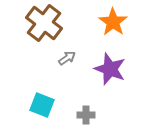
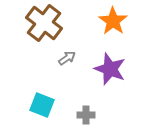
orange star: moved 1 px up
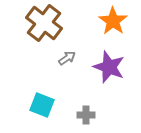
purple star: moved 1 px left, 2 px up
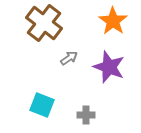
gray arrow: moved 2 px right
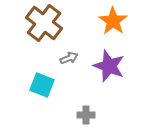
gray arrow: rotated 12 degrees clockwise
purple star: moved 1 px up
cyan square: moved 20 px up
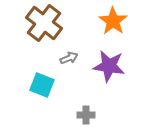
purple star: rotated 12 degrees counterclockwise
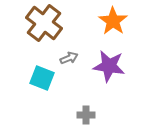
cyan square: moved 7 px up
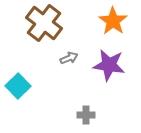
purple star: moved 1 px up
cyan square: moved 24 px left, 8 px down; rotated 25 degrees clockwise
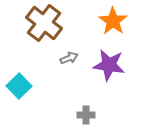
cyan square: moved 1 px right
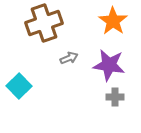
brown cross: rotated 33 degrees clockwise
gray cross: moved 29 px right, 18 px up
